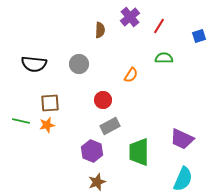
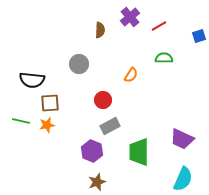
red line: rotated 28 degrees clockwise
black semicircle: moved 2 px left, 16 px down
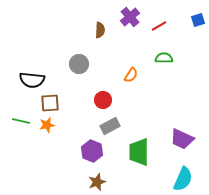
blue square: moved 1 px left, 16 px up
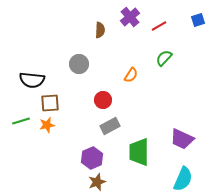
green semicircle: rotated 48 degrees counterclockwise
green line: rotated 30 degrees counterclockwise
purple hexagon: moved 7 px down; rotated 15 degrees clockwise
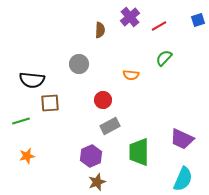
orange semicircle: rotated 63 degrees clockwise
orange star: moved 20 px left, 31 px down
purple hexagon: moved 1 px left, 2 px up
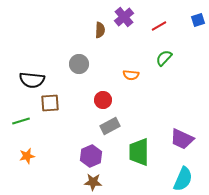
purple cross: moved 6 px left
brown star: moved 4 px left; rotated 24 degrees clockwise
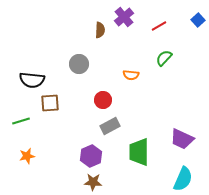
blue square: rotated 24 degrees counterclockwise
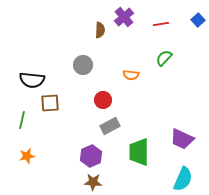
red line: moved 2 px right, 2 px up; rotated 21 degrees clockwise
gray circle: moved 4 px right, 1 px down
green line: moved 1 px right, 1 px up; rotated 60 degrees counterclockwise
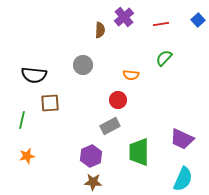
black semicircle: moved 2 px right, 5 px up
red circle: moved 15 px right
